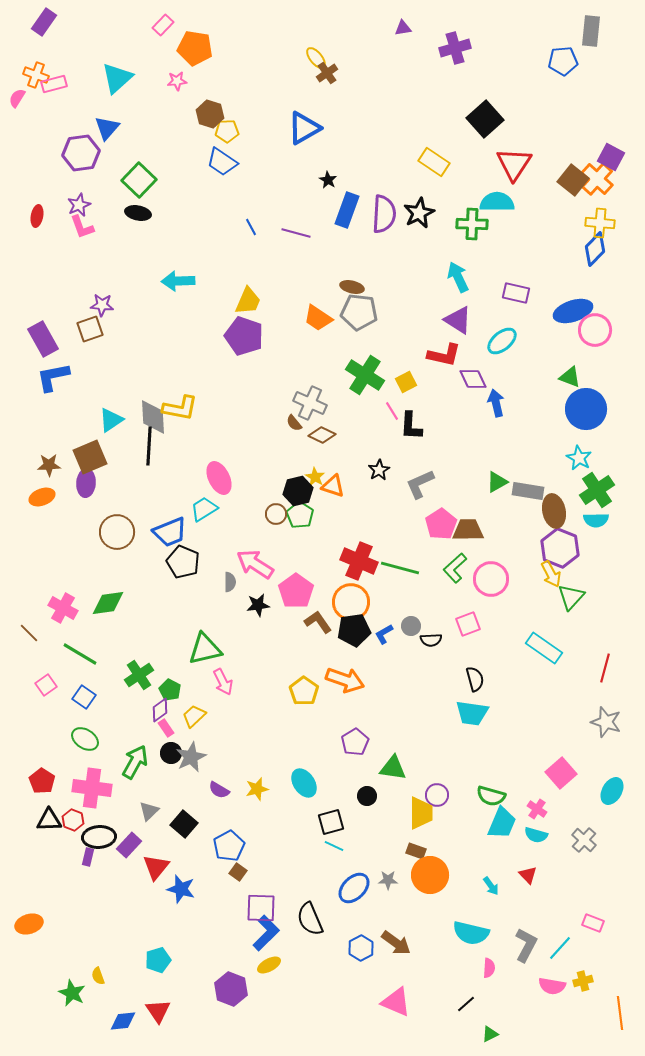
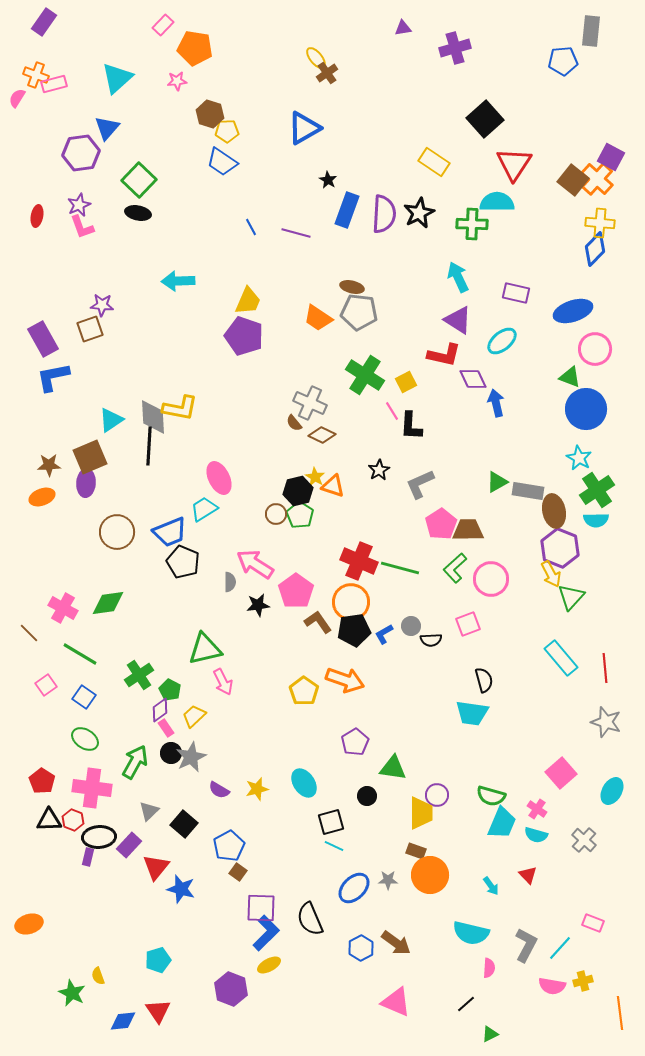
pink circle at (595, 330): moved 19 px down
cyan rectangle at (544, 648): moved 17 px right, 10 px down; rotated 15 degrees clockwise
red line at (605, 668): rotated 20 degrees counterclockwise
black semicircle at (475, 679): moved 9 px right, 1 px down
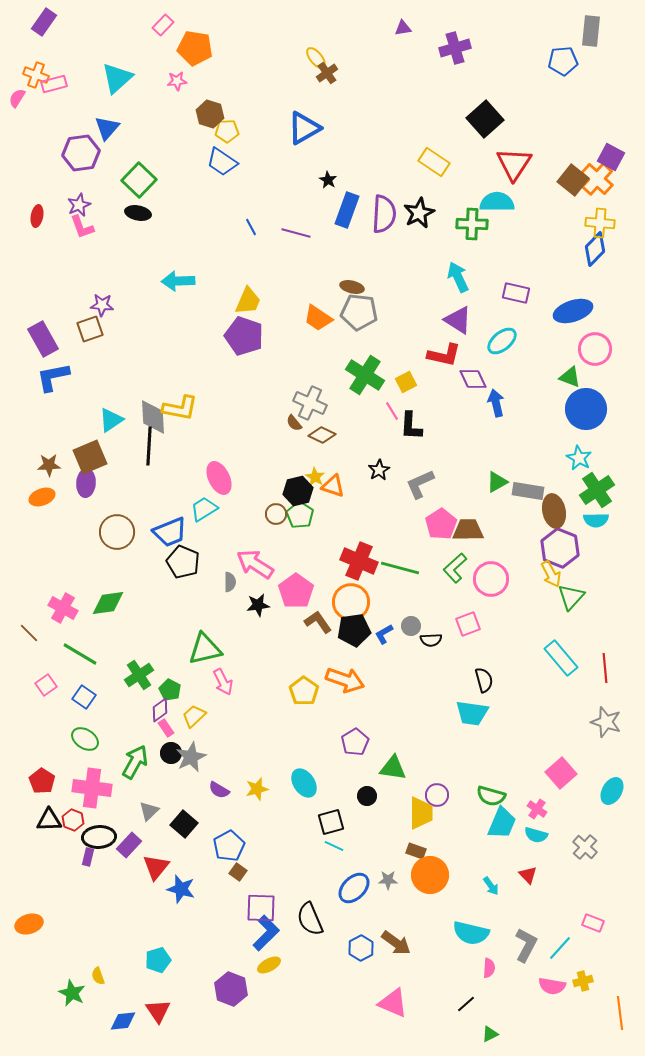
gray cross at (584, 840): moved 1 px right, 7 px down
pink triangle at (396, 1002): moved 3 px left, 1 px down
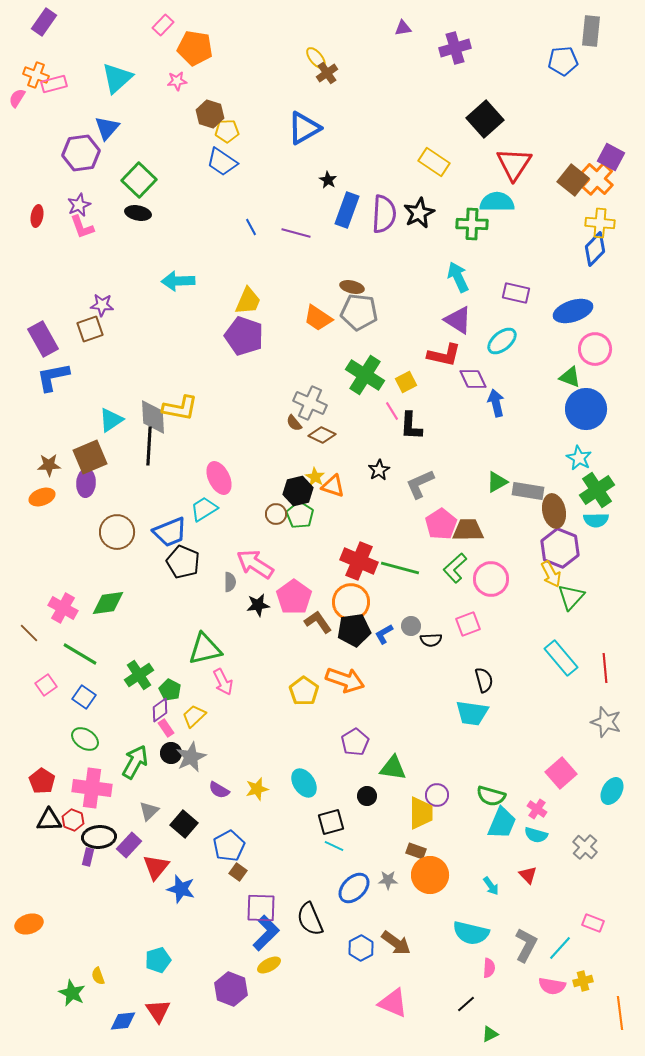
pink pentagon at (296, 591): moved 2 px left, 6 px down
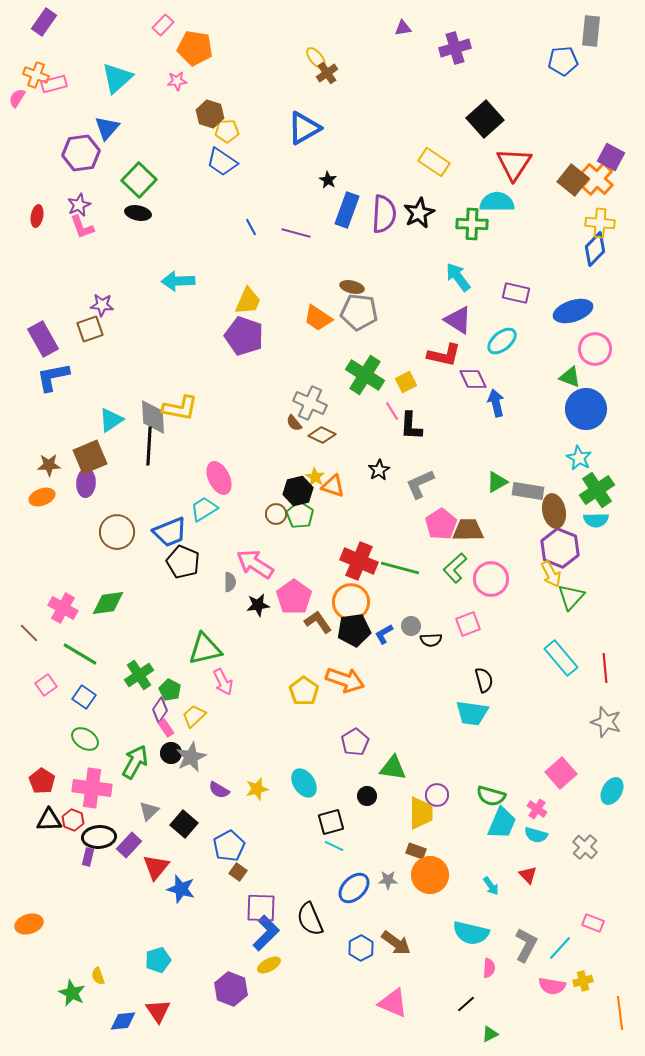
cyan arrow at (458, 277): rotated 12 degrees counterclockwise
purple diamond at (160, 710): rotated 20 degrees counterclockwise
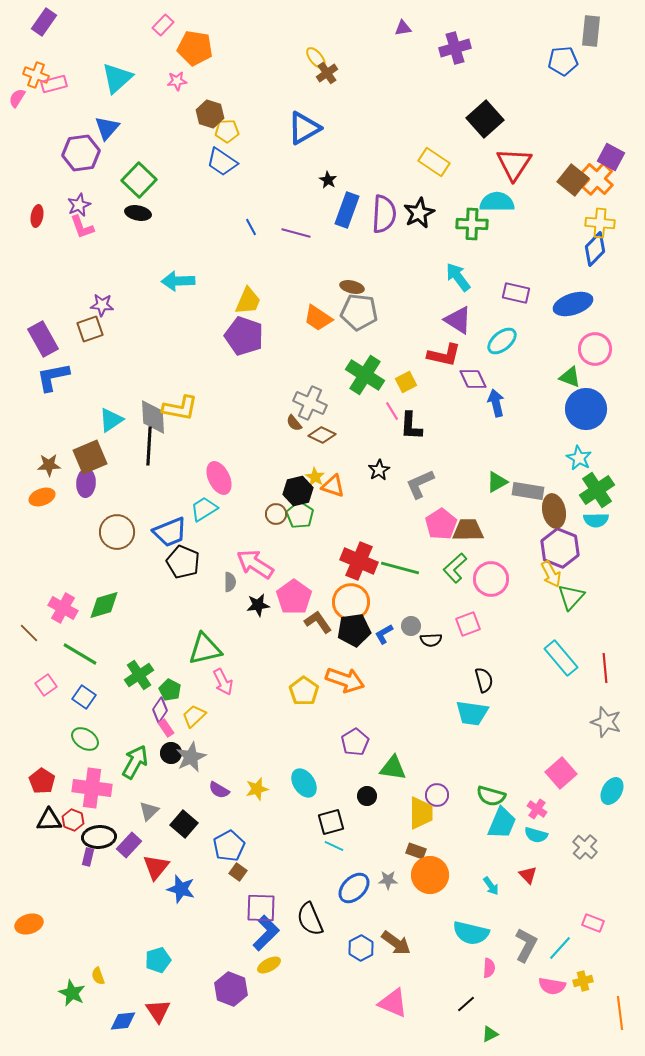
blue ellipse at (573, 311): moved 7 px up
green diamond at (108, 603): moved 4 px left, 2 px down; rotated 8 degrees counterclockwise
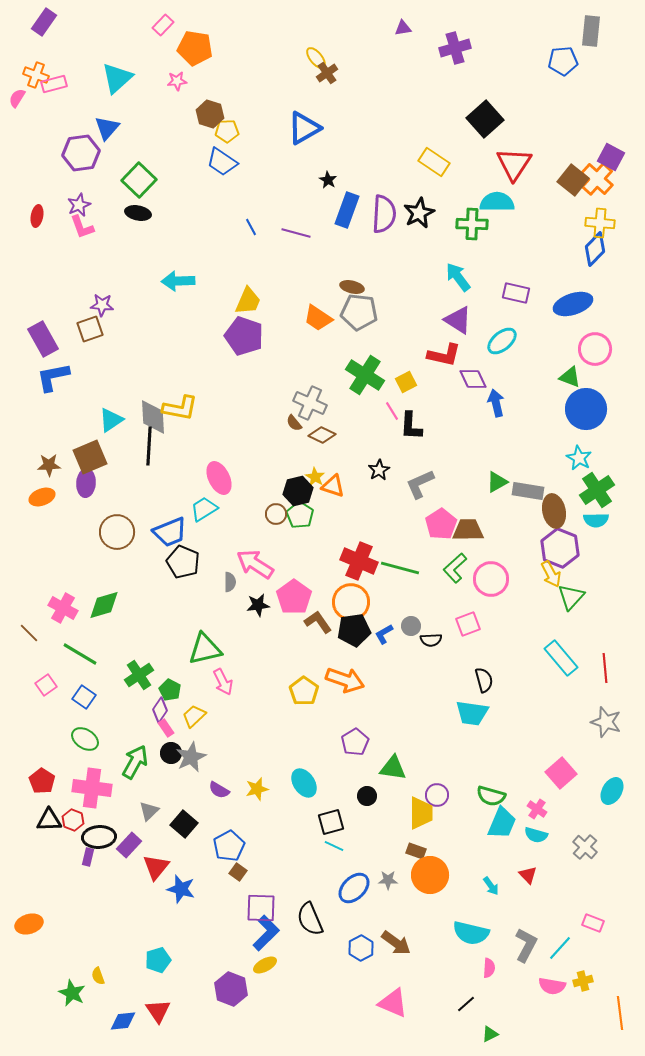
yellow ellipse at (269, 965): moved 4 px left
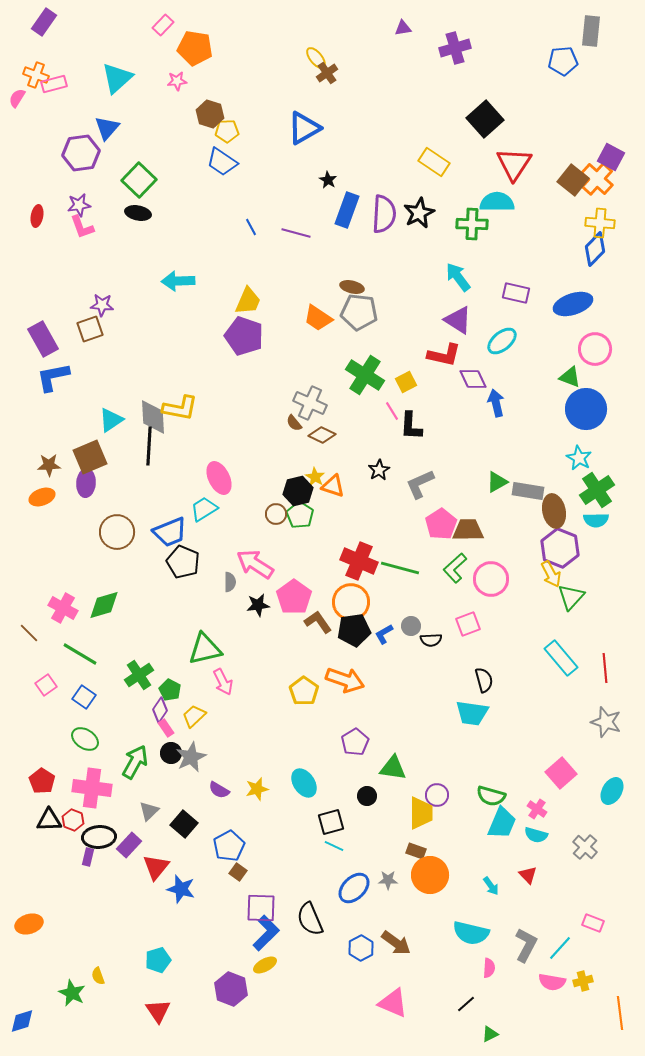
purple star at (79, 205): rotated 15 degrees clockwise
pink semicircle at (552, 986): moved 4 px up
blue diamond at (123, 1021): moved 101 px left; rotated 12 degrees counterclockwise
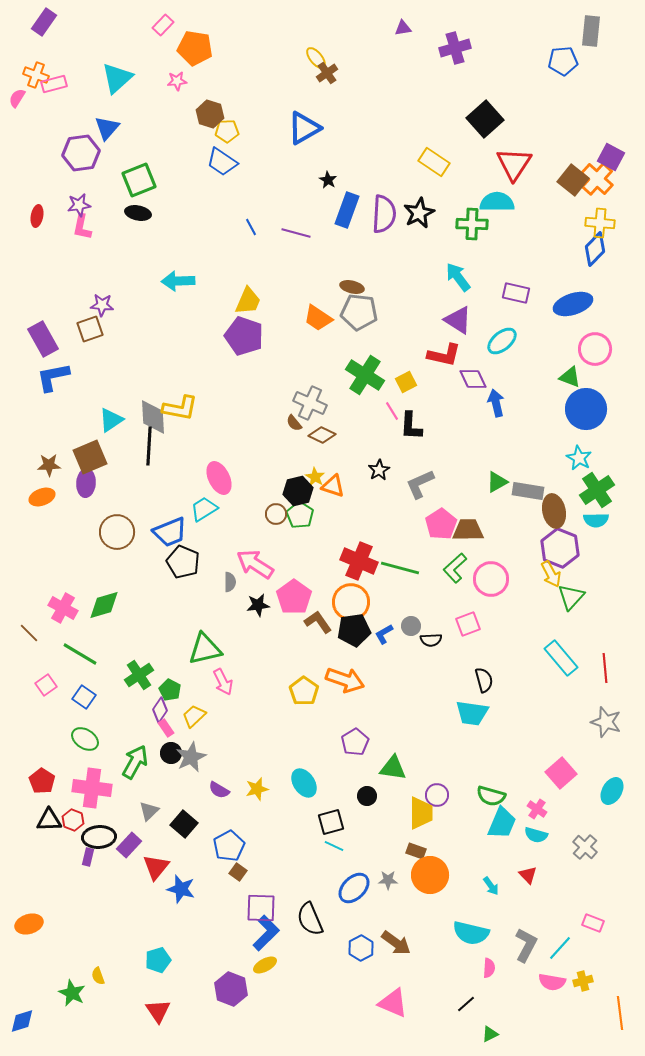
green square at (139, 180): rotated 24 degrees clockwise
pink L-shape at (82, 227): rotated 32 degrees clockwise
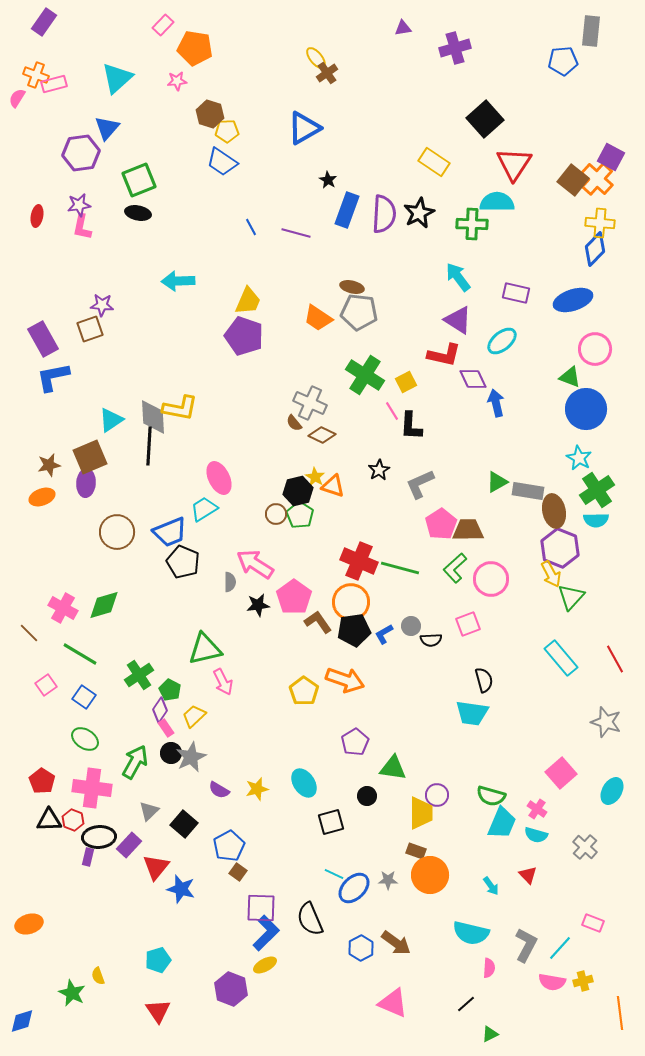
blue ellipse at (573, 304): moved 4 px up
brown star at (49, 465): rotated 10 degrees counterclockwise
red line at (605, 668): moved 10 px right, 9 px up; rotated 24 degrees counterclockwise
cyan line at (334, 846): moved 28 px down
